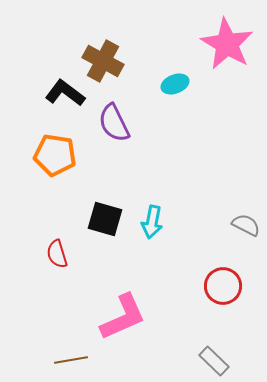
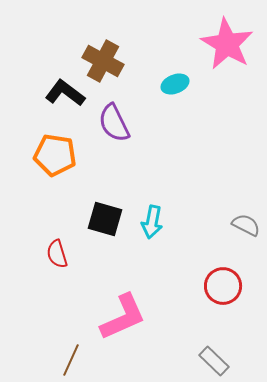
brown line: rotated 56 degrees counterclockwise
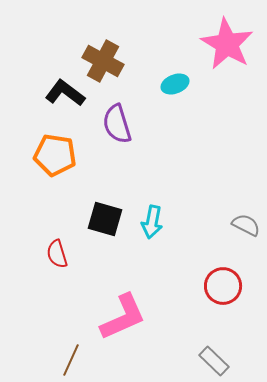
purple semicircle: moved 3 px right, 1 px down; rotated 9 degrees clockwise
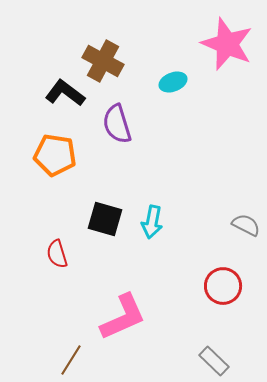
pink star: rotated 8 degrees counterclockwise
cyan ellipse: moved 2 px left, 2 px up
brown line: rotated 8 degrees clockwise
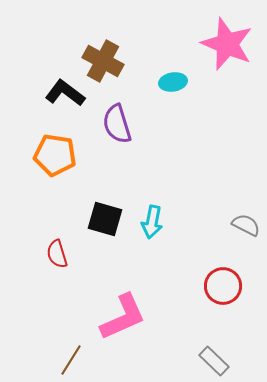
cyan ellipse: rotated 12 degrees clockwise
